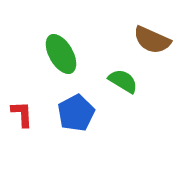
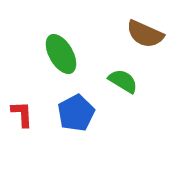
brown semicircle: moved 7 px left, 6 px up
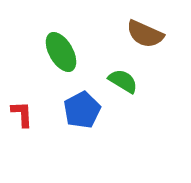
green ellipse: moved 2 px up
blue pentagon: moved 6 px right, 3 px up
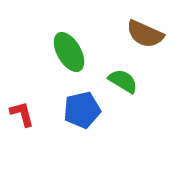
green ellipse: moved 8 px right
blue pentagon: rotated 15 degrees clockwise
red L-shape: rotated 12 degrees counterclockwise
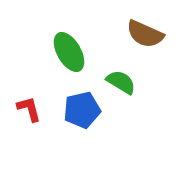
green semicircle: moved 2 px left, 1 px down
red L-shape: moved 7 px right, 5 px up
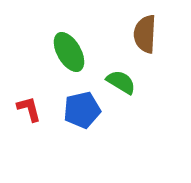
brown semicircle: rotated 69 degrees clockwise
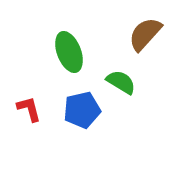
brown semicircle: rotated 39 degrees clockwise
green ellipse: rotated 9 degrees clockwise
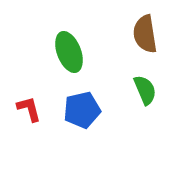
brown semicircle: rotated 51 degrees counterclockwise
green semicircle: moved 24 px right, 8 px down; rotated 36 degrees clockwise
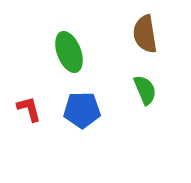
blue pentagon: rotated 12 degrees clockwise
